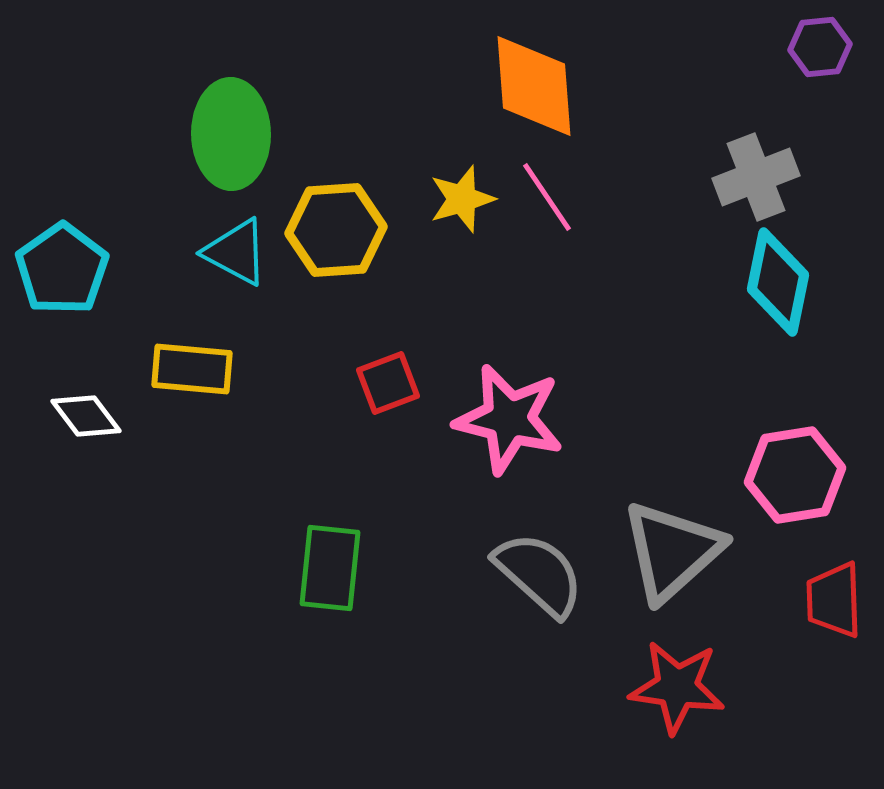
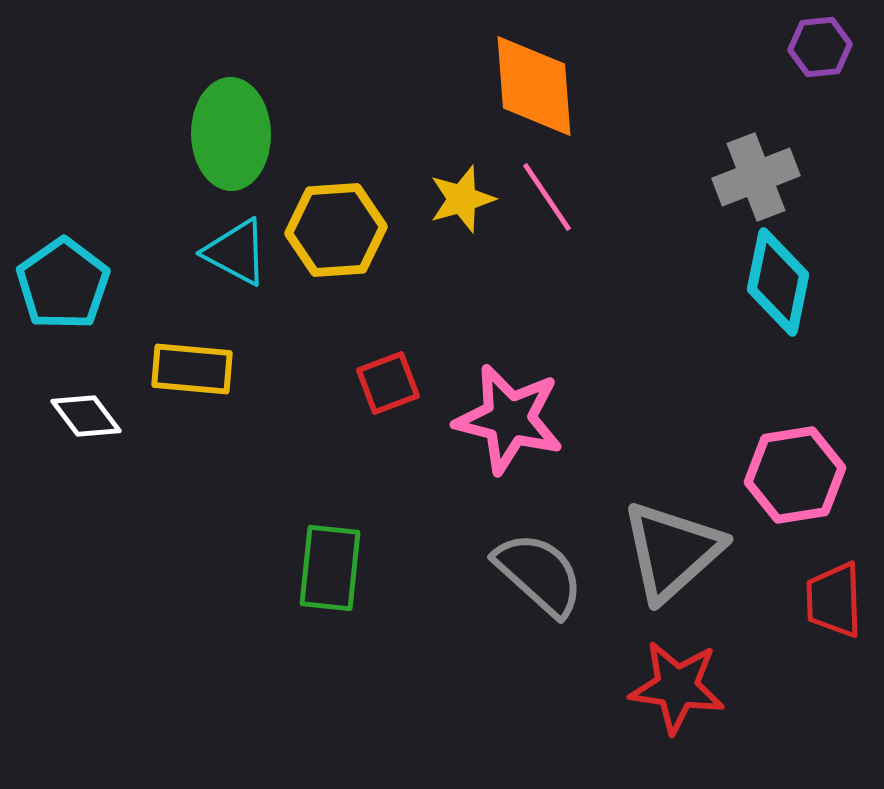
cyan pentagon: moved 1 px right, 15 px down
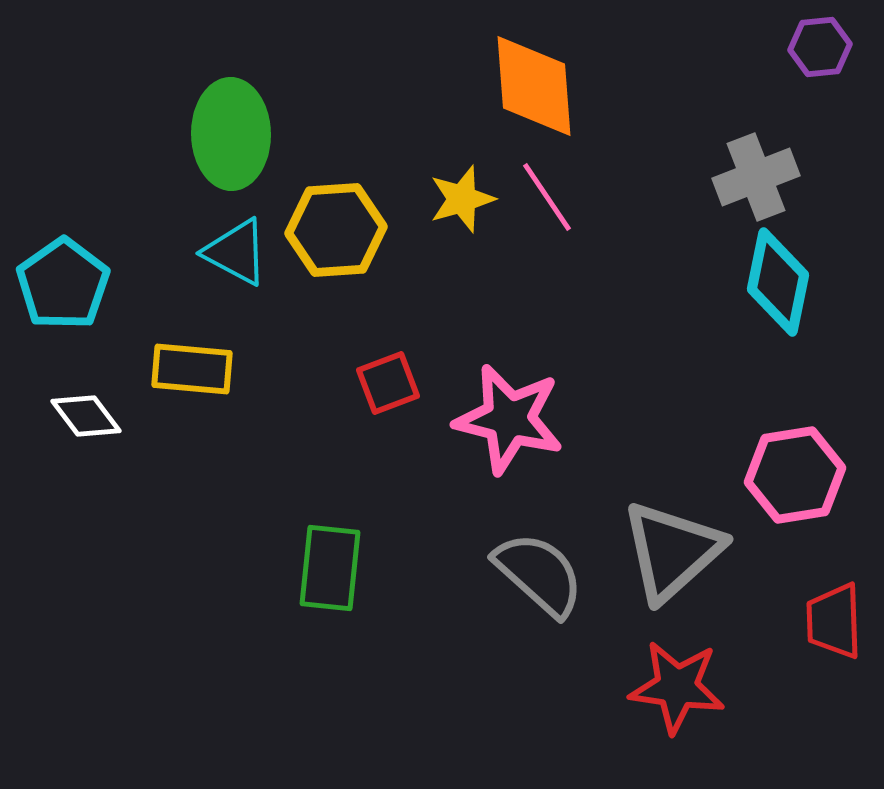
red trapezoid: moved 21 px down
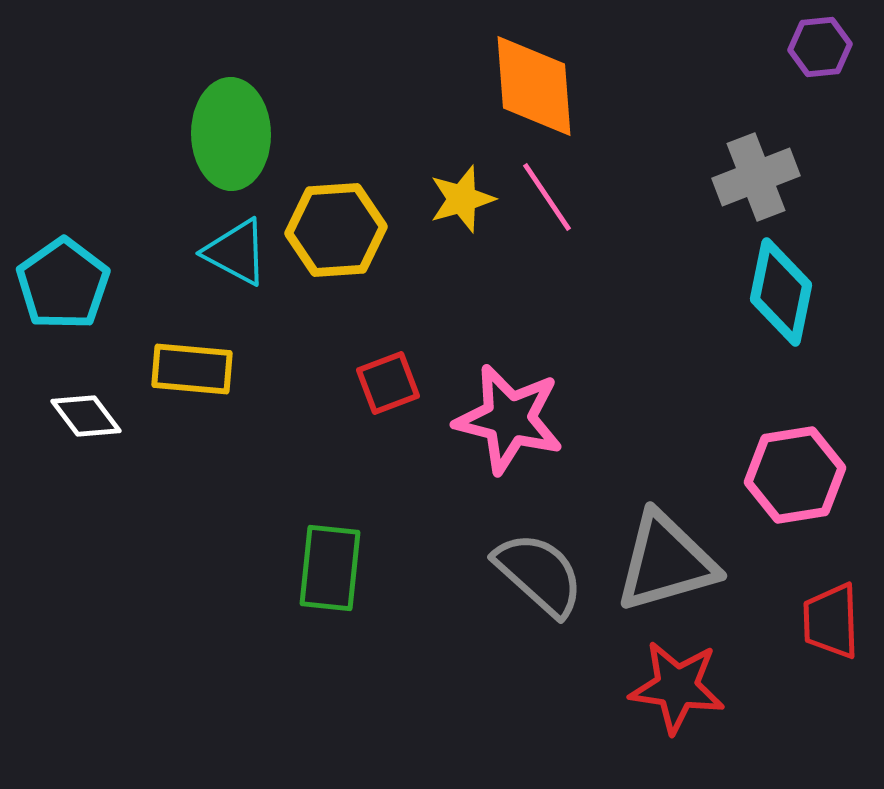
cyan diamond: moved 3 px right, 10 px down
gray triangle: moved 6 px left, 11 px down; rotated 26 degrees clockwise
red trapezoid: moved 3 px left
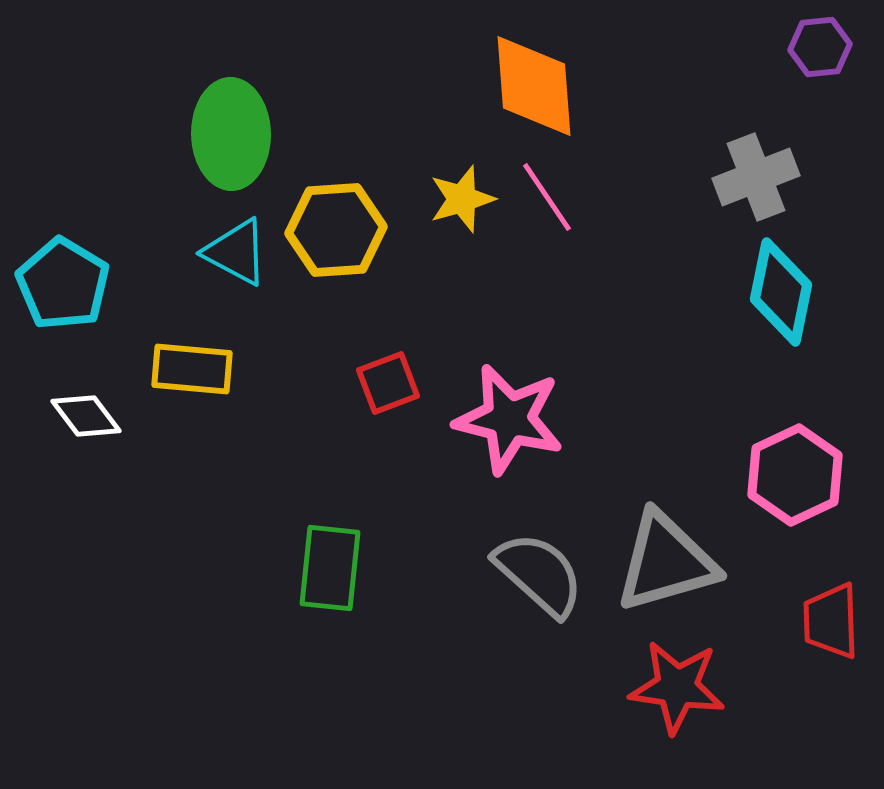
cyan pentagon: rotated 6 degrees counterclockwise
pink hexagon: rotated 16 degrees counterclockwise
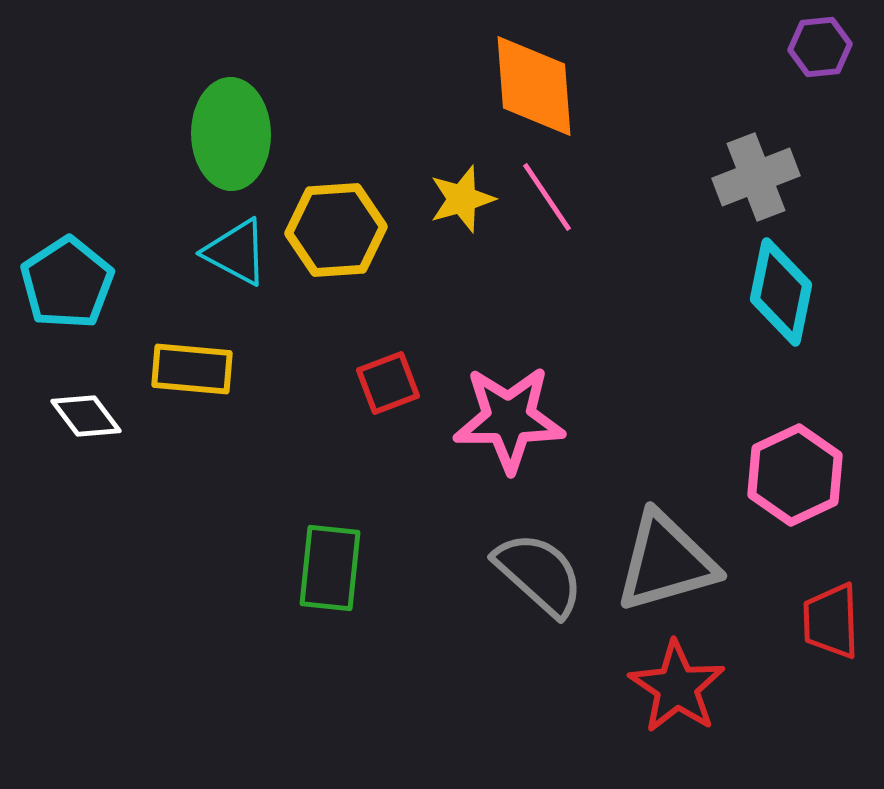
cyan pentagon: moved 4 px right, 1 px up; rotated 8 degrees clockwise
pink star: rotated 14 degrees counterclockwise
red star: rotated 26 degrees clockwise
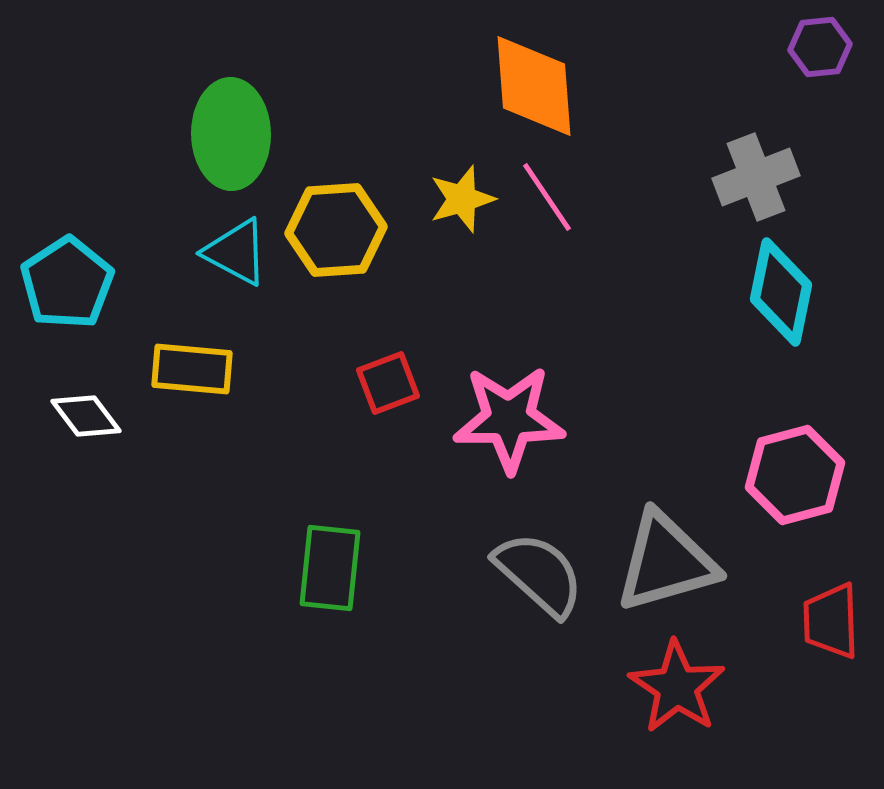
pink hexagon: rotated 10 degrees clockwise
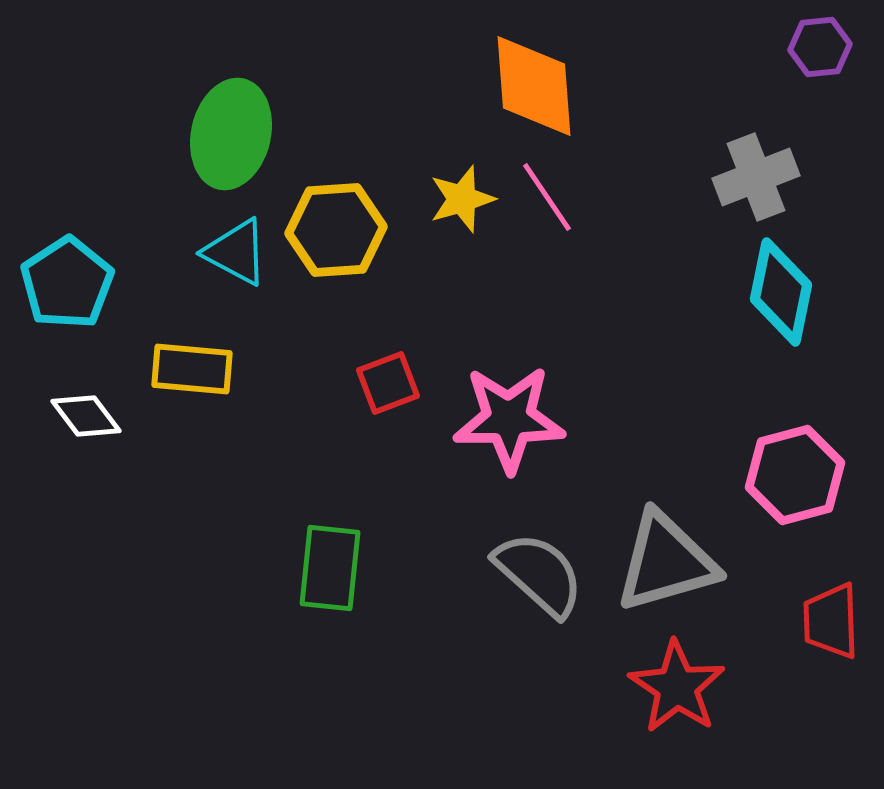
green ellipse: rotated 14 degrees clockwise
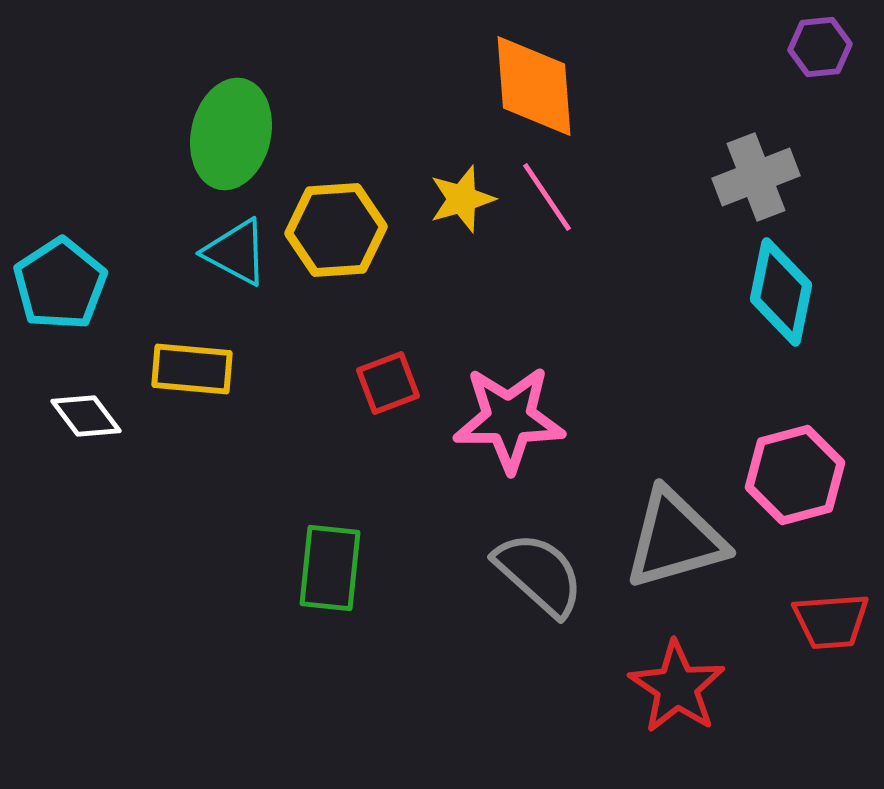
cyan pentagon: moved 7 px left, 1 px down
gray triangle: moved 9 px right, 23 px up
red trapezoid: rotated 92 degrees counterclockwise
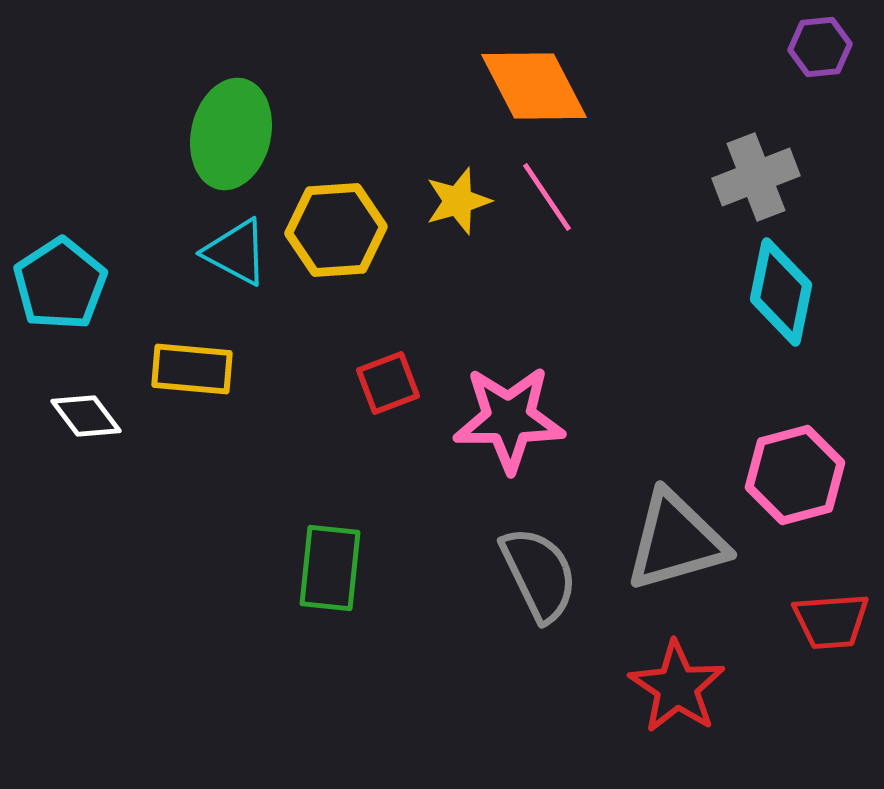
orange diamond: rotated 23 degrees counterclockwise
yellow star: moved 4 px left, 2 px down
gray triangle: moved 1 px right, 2 px down
gray semicircle: rotated 22 degrees clockwise
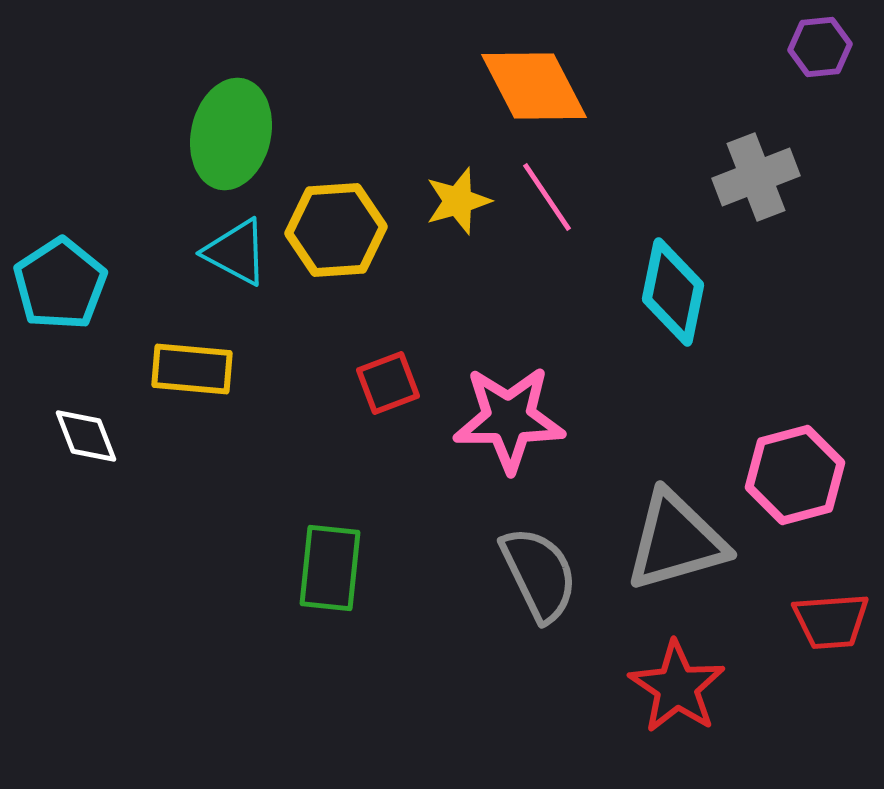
cyan diamond: moved 108 px left
white diamond: moved 20 px down; rotated 16 degrees clockwise
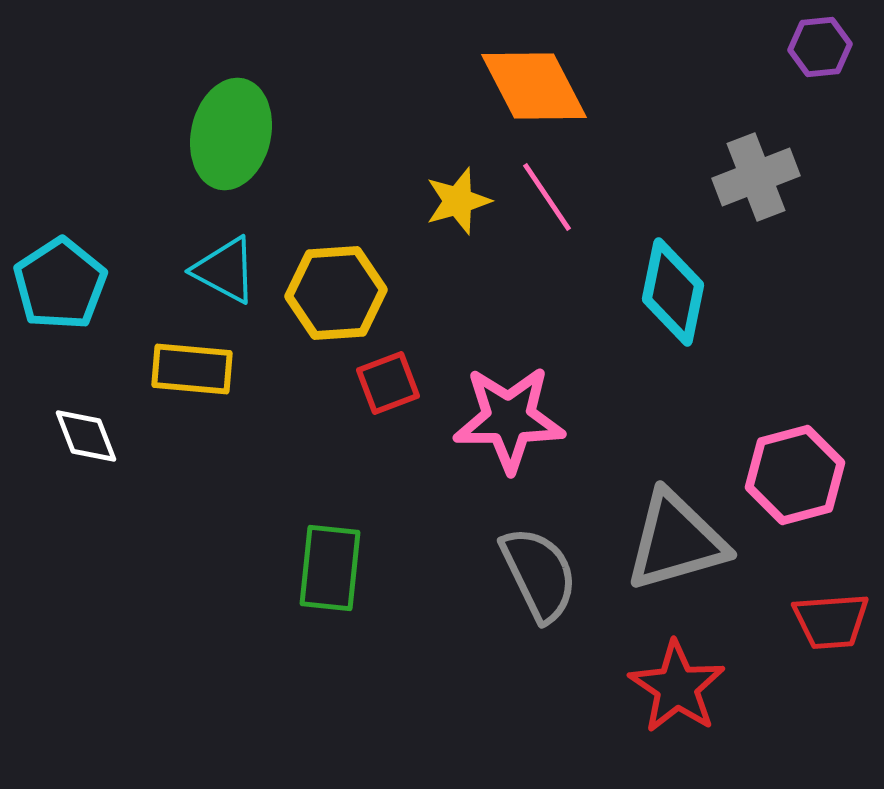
yellow hexagon: moved 63 px down
cyan triangle: moved 11 px left, 18 px down
